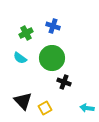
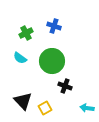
blue cross: moved 1 px right
green circle: moved 3 px down
black cross: moved 1 px right, 4 px down
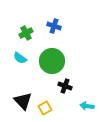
cyan arrow: moved 2 px up
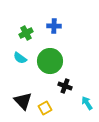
blue cross: rotated 16 degrees counterclockwise
green circle: moved 2 px left
cyan arrow: moved 3 px up; rotated 48 degrees clockwise
